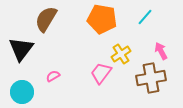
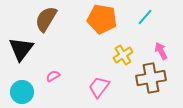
yellow cross: moved 2 px right, 1 px down
pink trapezoid: moved 2 px left, 14 px down
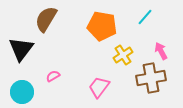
orange pentagon: moved 7 px down
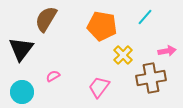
pink arrow: moved 6 px right; rotated 108 degrees clockwise
yellow cross: rotated 12 degrees counterclockwise
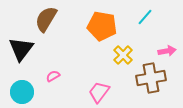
pink trapezoid: moved 5 px down
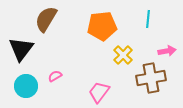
cyan line: moved 3 px right, 2 px down; rotated 36 degrees counterclockwise
orange pentagon: rotated 16 degrees counterclockwise
pink semicircle: moved 2 px right
cyan circle: moved 4 px right, 6 px up
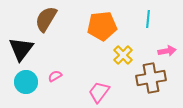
cyan circle: moved 4 px up
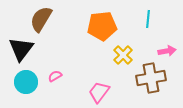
brown semicircle: moved 5 px left
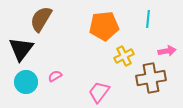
orange pentagon: moved 2 px right
yellow cross: moved 1 px right, 1 px down; rotated 18 degrees clockwise
